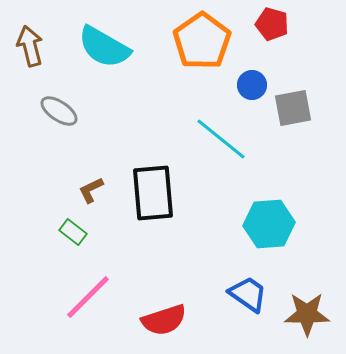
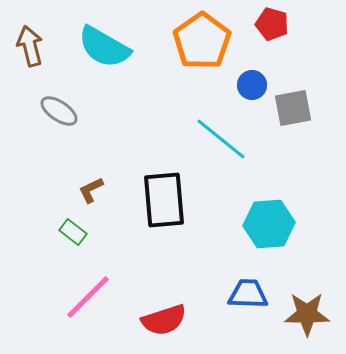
black rectangle: moved 11 px right, 7 px down
blue trapezoid: rotated 33 degrees counterclockwise
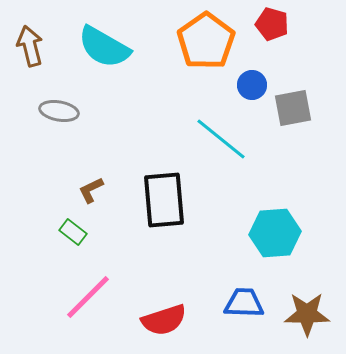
orange pentagon: moved 4 px right
gray ellipse: rotated 24 degrees counterclockwise
cyan hexagon: moved 6 px right, 9 px down
blue trapezoid: moved 4 px left, 9 px down
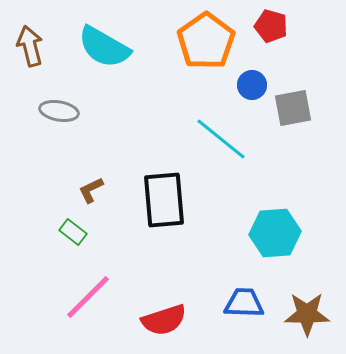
red pentagon: moved 1 px left, 2 px down
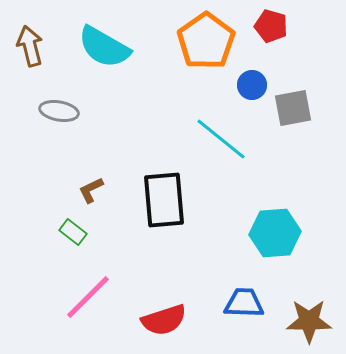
brown star: moved 2 px right, 7 px down
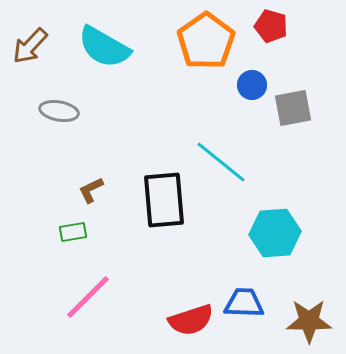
brown arrow: rotated 123 degrees counterclockwise
cyan line: moved 23 px down
green rectangle: rotated 48 degrees counterclockwise
red semicircle: moved 27 px right
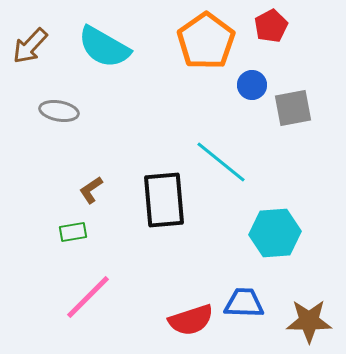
red pentagon: rotated 28 degrees clockwise
brown L-shape: rotated 8 degrees counterclockwise
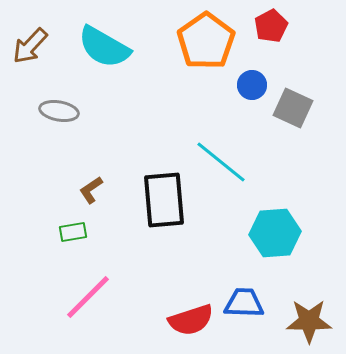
gray square: rotated 36 degrees clockwise
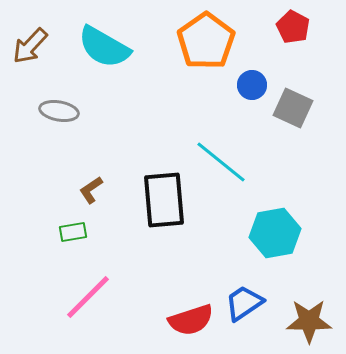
red pentagon: moved 22 px right, 1 px down; rotated 16 degrees counterclockwise
cyan hexagon: rotated 6 degrees counterclockwise
blue trapezoid: rotated 36 degrees counterclockwise
